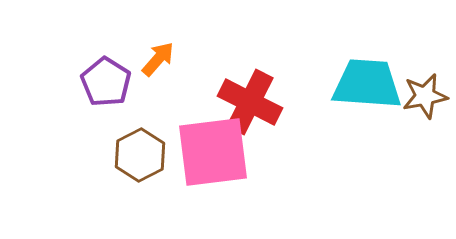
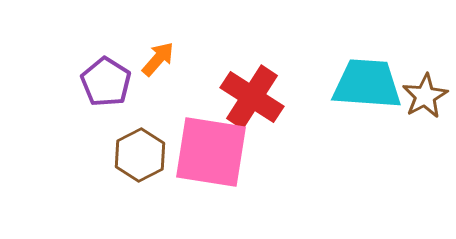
brown star: rotated 18 degrees counterclockwise
red cross: moved 2 px right, 5 px up; rotated 6 degrees clockwise
pink square: moved 2 px left; rotated 16 degrees clockwise
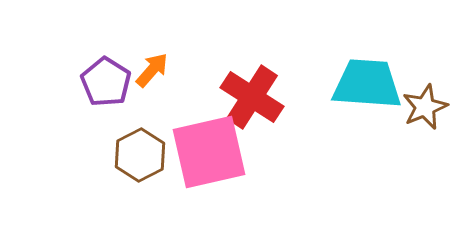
orange arrow: moved 6 px left, 11 px down
brown star: moved 11 px down; rotated 6 degrees clockwise
pink square: moved 2 px left; rotated 22 degrees counterclockwise
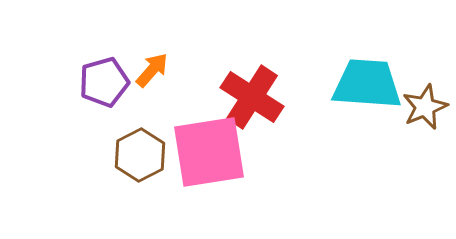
purple pentagon: moved 2 px left; rotated 24 degrees clockwise
pink square: rotated 4 degrees clockwise
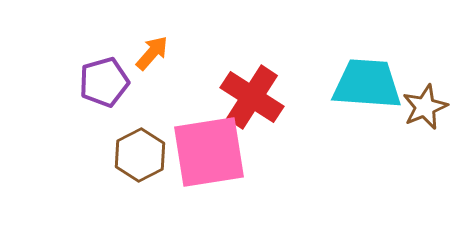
orange arrow: moved 17 px up
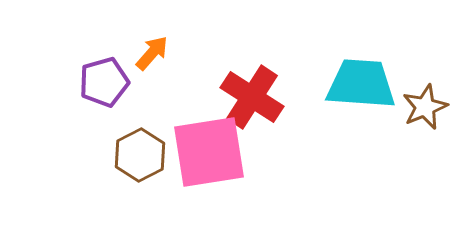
cyan trapezoid: moved 6 px left
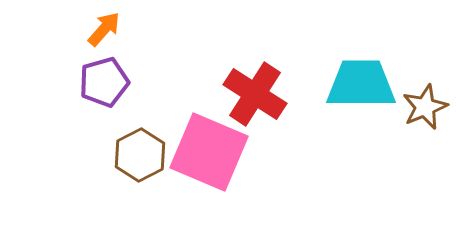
orange arrow: moved 48 px left, 24 px up
cyan trapezoid: rotated 4 degrees counterclockwise
red cross: moved 3 px right, 3 px up
pink square: rotated 32 degrees clockwise
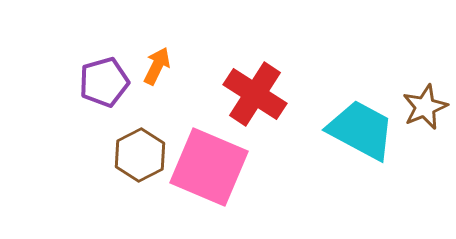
orange arrow: moved 53 px right, 37 px down; rotated 15 degrees counterclockwise
cyan trapezoid: moved 46 px down; rotated 28 degrees clockwise
pink square: moved 15 px down
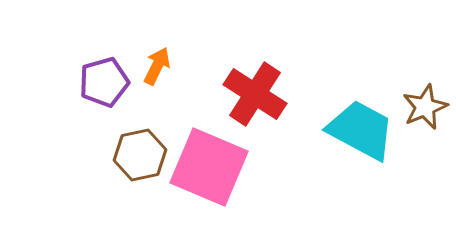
brown hexagon: rotated 15 degrees clockwise
